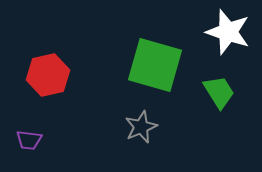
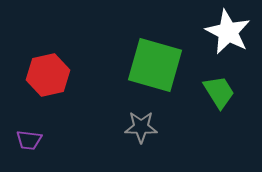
white star: rotated 9 degrees clockwise
gray star: rotated 24 degrees clockwise
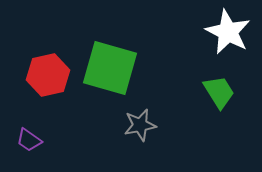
green square: moved 45 px left, 3 px down
gray star: moved 1 px left, 2 px up; rotated 12 degrees counterclockwise
purple trapezoid: rotated 28 degrees clockwise
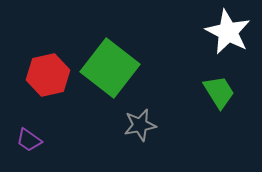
green square: rotated 22 degrees clockwise
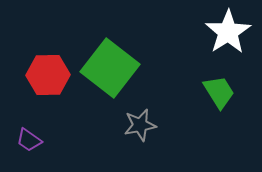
white star: rotated 12 degrees clockwise
red hexagon: rotated 12 degrees clockwise
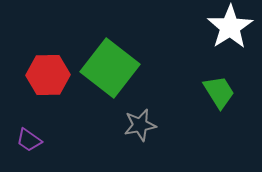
white star: moved 2 px right, 5 px up
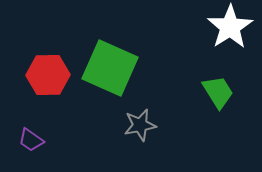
green square: rotated 14 degrees counterclockwise
green trapezoid: moved 1 px left
purple trapezoid: moved 2 px right
